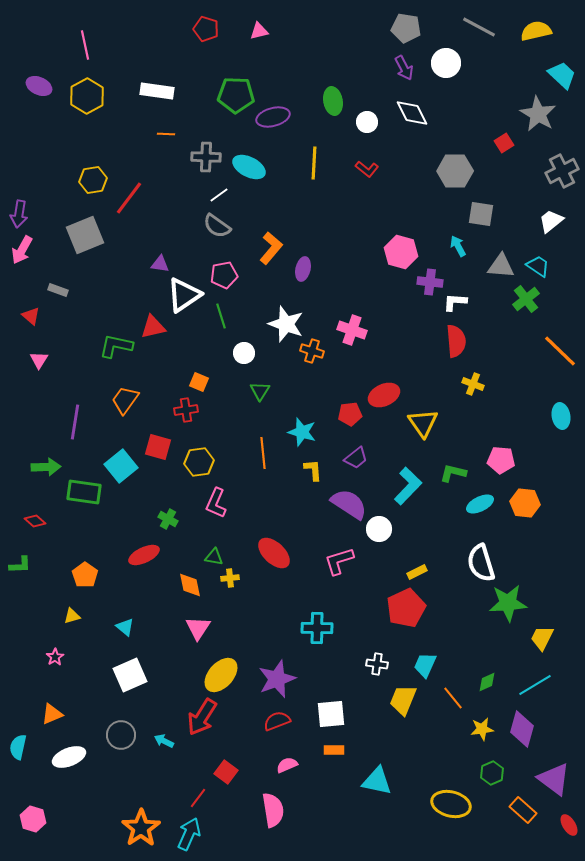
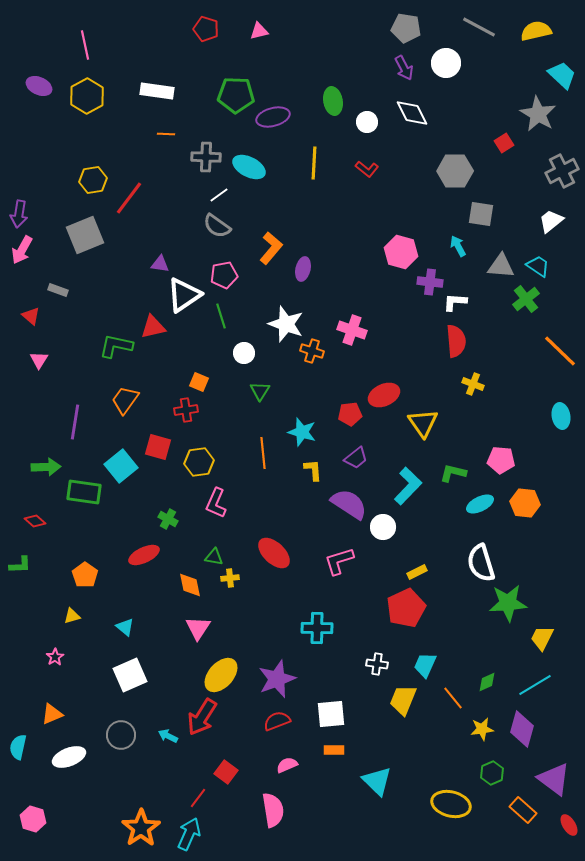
white circle at (379, 529): moved 4 px right, 2 px up
cyan arrow at (164, 741): moved 4 px right, 5 px up
cyan triangle at (377, 781): rotated 32 degrees clockwise
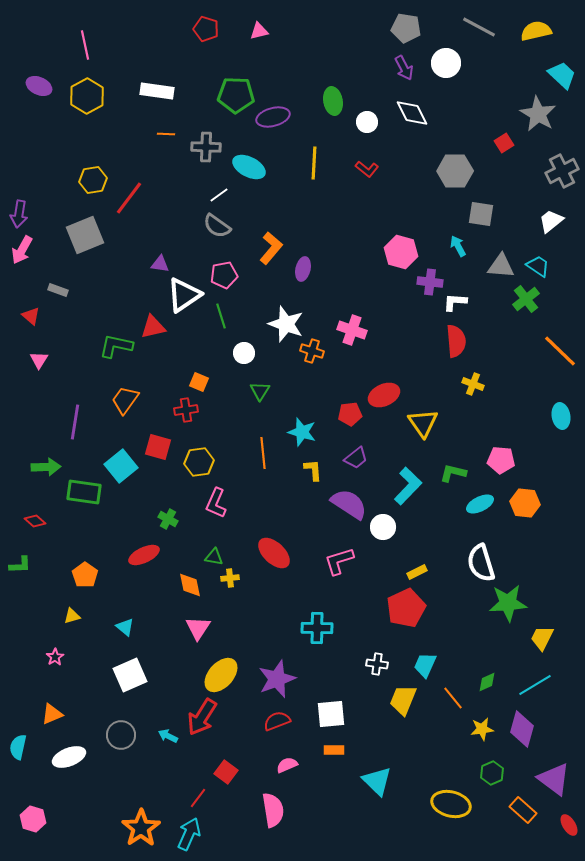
gray cross at (206, 157): moved 10 px up
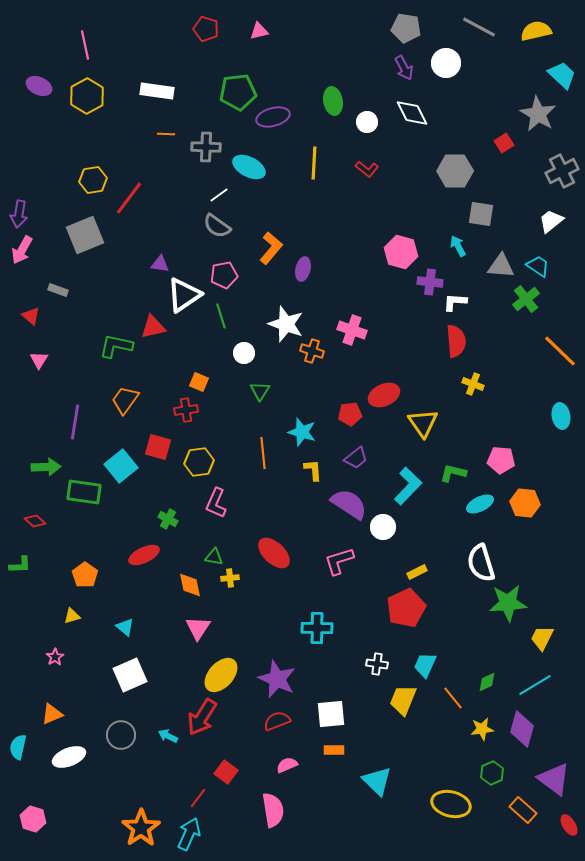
green pentagon at (236, 95): moved 2 px right, 3 px up; rotated 9 degrees counterclockwise
purple star at (277, 679): rotated 27 degrees counterclockwise
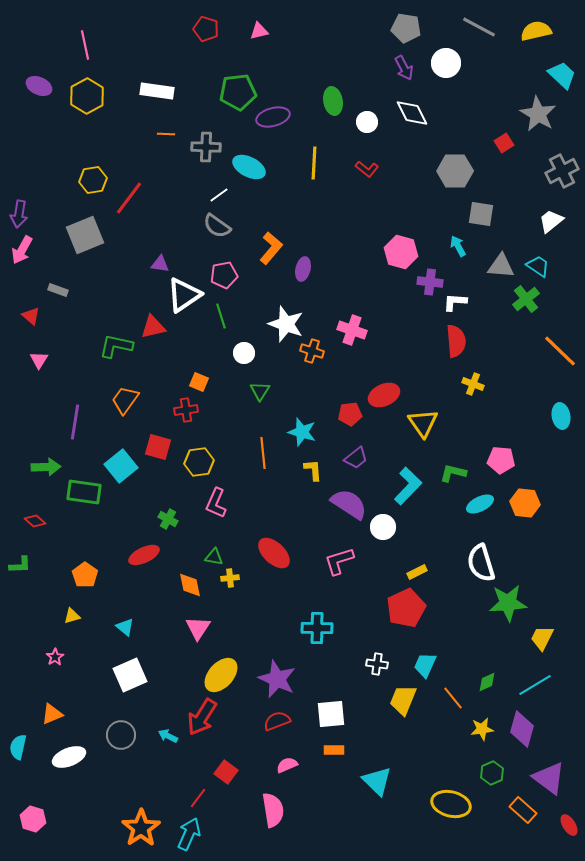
purple triangle at (554, 779): moved 5 px left, 1 px up
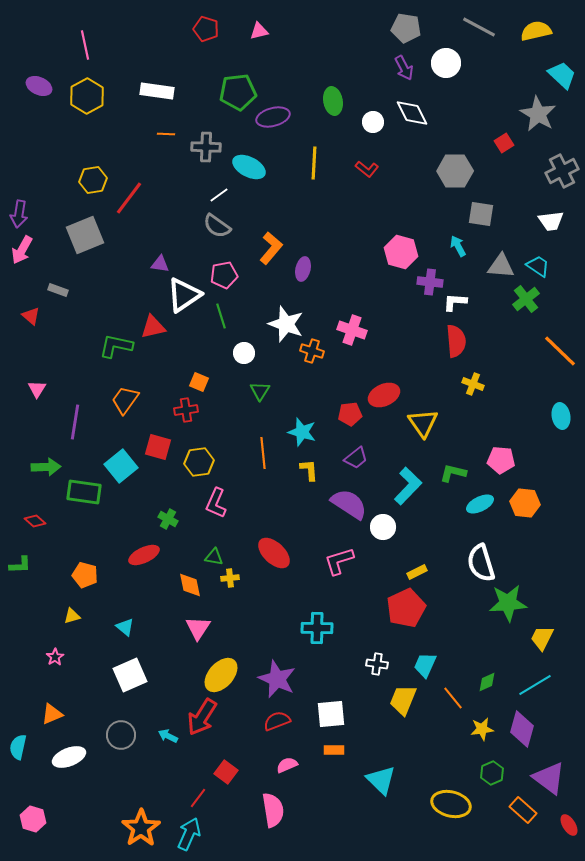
white circle at (367, 122): moved 6 px right
white trapezoid at (551, 221): rotated 148 degrees counterclockwise
pink triangle at (39, 360): moved 2 px left, 29 px down
yellow L-shape at (313, 470): moved 4 px left
orange pentagon at (85, 575): rotated 20 degrees counterclockwise
cyan triangle at (377, 781): moved 4 px right, 1 px up
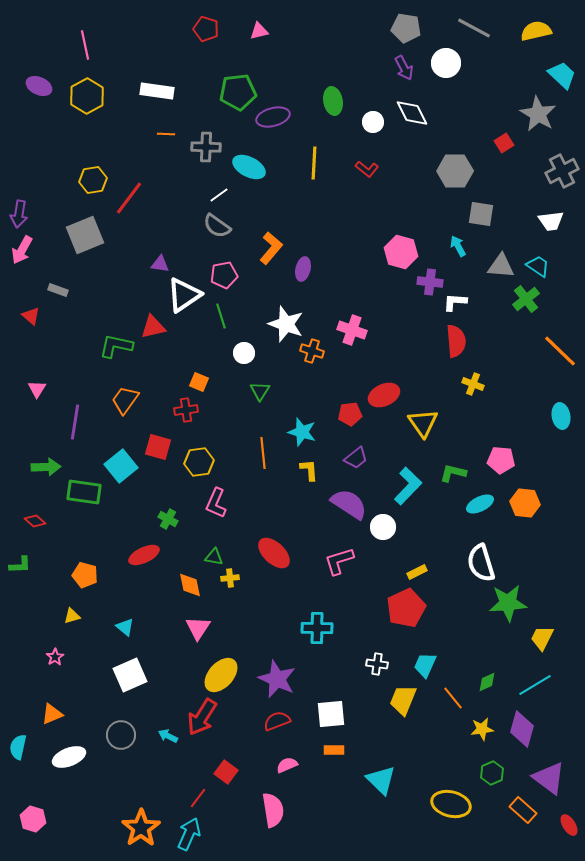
gray line at (479, 27): moved 5 px left, 1 px down
